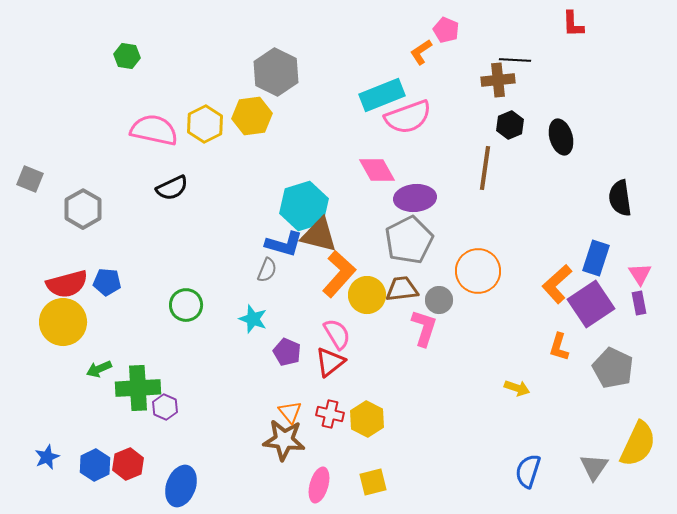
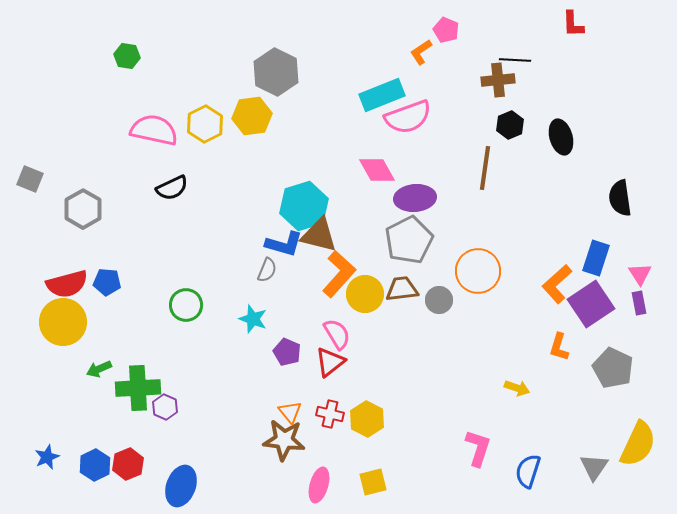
yellow circle at (367, 295): moved 2 px left, 1 px up
pink L-shape at (424, 328): moved 54 px right, 120 px down
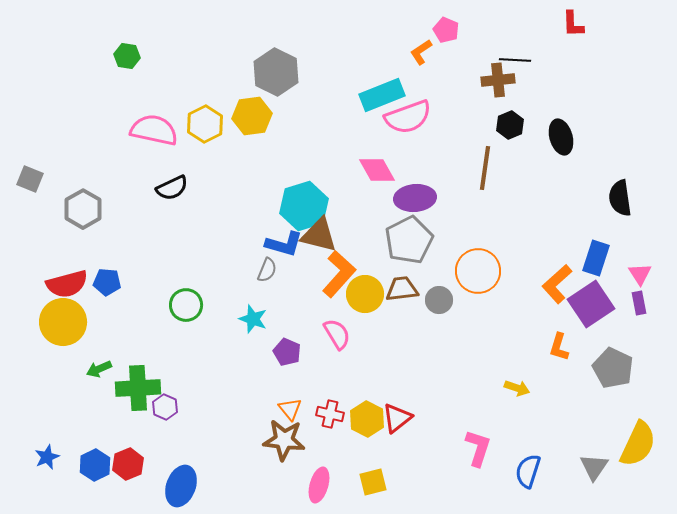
red triangle at (330, 362): moved 67 px right, 56 px down
orange triangle at (290, 412): moved 3 px up
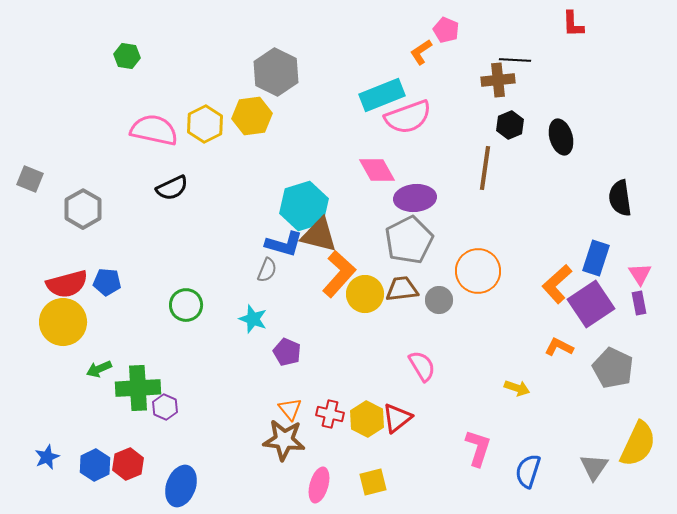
pink semicircle at (337, 334): moved 85 px right, 32 px down
orange L-shape at (559, 347): rotated 100 degrees clockwise
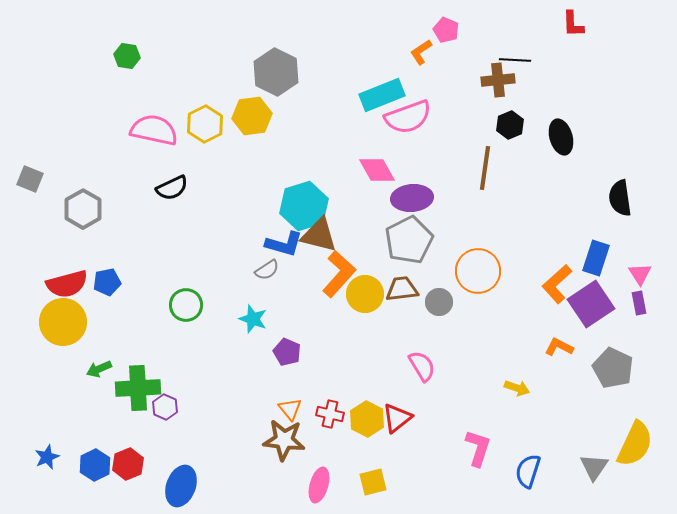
purple ellipse at (415, 198): moved 3 px left
gray semicircle at (267, 270): rotated 35 degrees clockwise
blue pentagon at (107, 282): rotated 16 degrees counterclockwise
gray circle at (439, 300): moved 2 px down
yellow semicircle at (638, 444): moved 3 px left
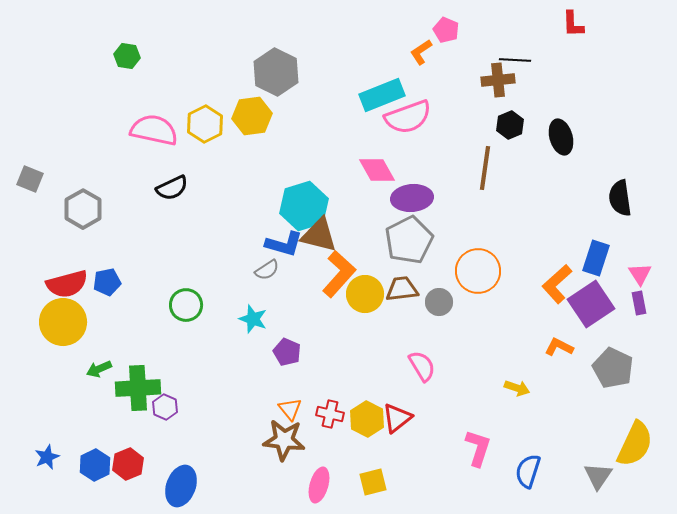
gray triangle at (594, 467): moved 4 px right, 9 px down
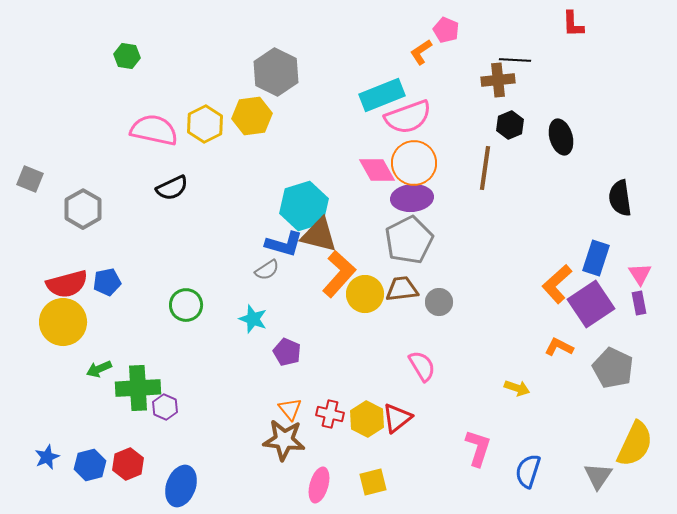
orange circle at (478, 271): moved 64 px left, 108 px up
blue hexagon at (95, 465): moved 5 px left; rotated 12 degrees clockwise
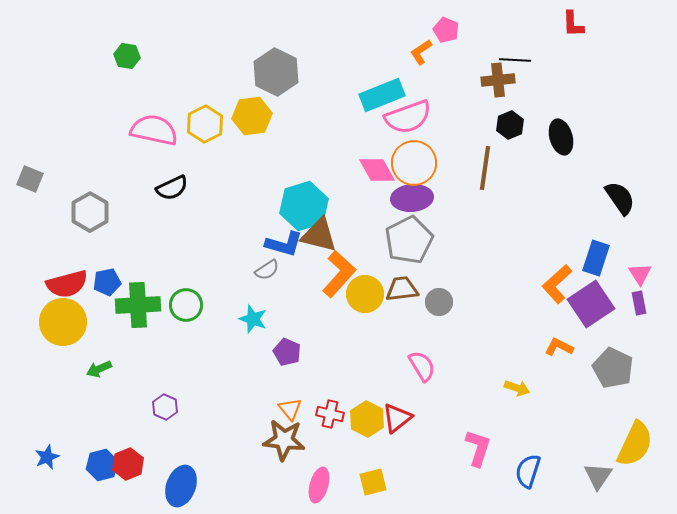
black semicircle at (620, 198): rotated 153 degrees clockwise
gray hexagon at (83, 209): moved 7 px right, 3 px down
green cross at (138, 388): moved 83 px up
blue hexagon at (90, 465): moved 12 px right
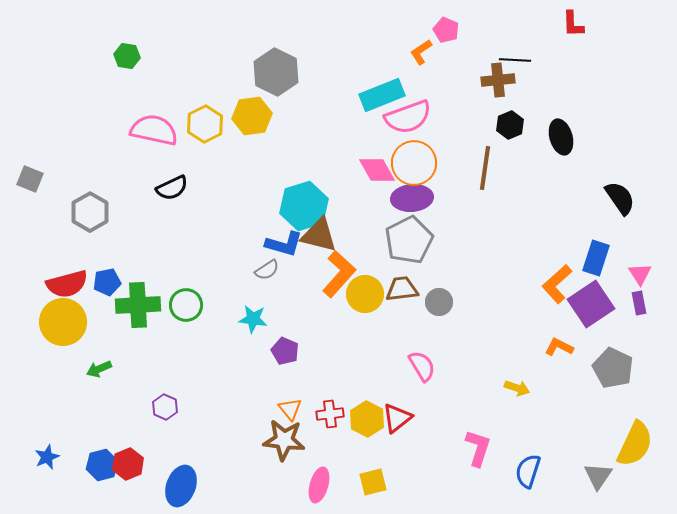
cyan star at (253, 319): rotated 12 degrees counterclockwise
purple pentagon at (287, 352): moved 2 px left, 1 px up
red cross at (330, 414): rotated 20 degrees counterclockwise
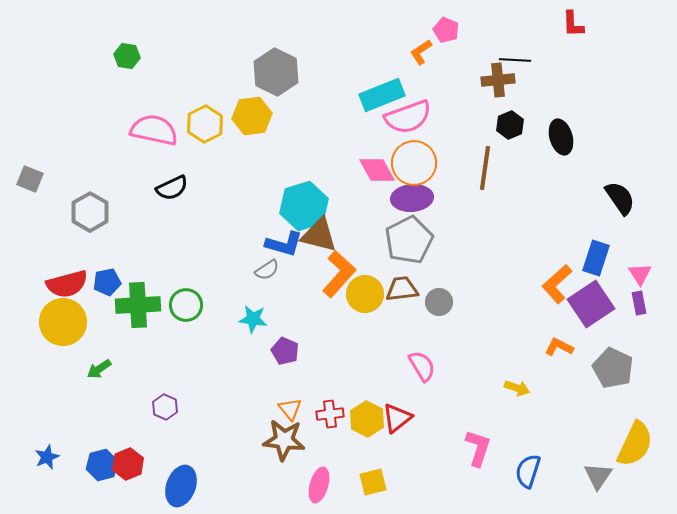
green arrow at (99, 369): rotated 10 degrees counterclockwise
